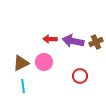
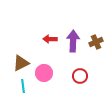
purple arrow: rotated 80 degrees clockwise
pink circle: moved 11 px down
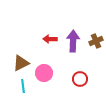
brown cross: moved 1 px up
red circle: moved 3 px down
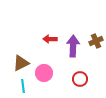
purple arrow: moved 5 px down
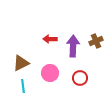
pink circle: moved 6 px right
red circle: moved 1 px up
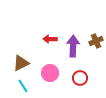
cyan line: rotated 24 degrees counterclockwise
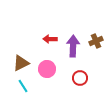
pink circle: moved 3 px left, 4 px up
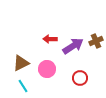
purple arrow: rotated 55 degrees clockwise
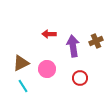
red arrow: moved 1 px left, 5 px up
purple arrow: rotated 65 degrees counterclockwise
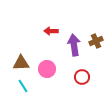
red arrow: moved 2 px right, 3 px up
purple arrow: moved 1 px right, 1 px up
brown triangle: rotated 24 degrees clockwise
red circle: moved 2 px right, 1 px up
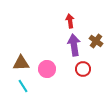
red arrow: moved 19 px right, 10 px up; rotated 80 degrees clockwise
brown cross: rotated 32 degrees counterclockwise
red circle: moved 1 px right, 8 px up
